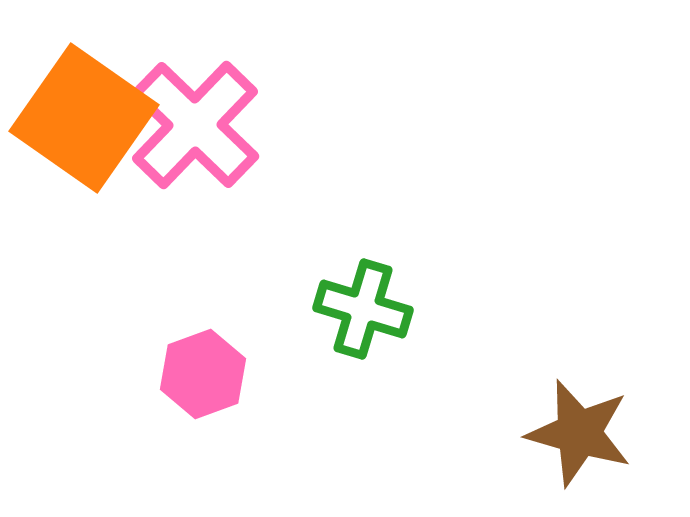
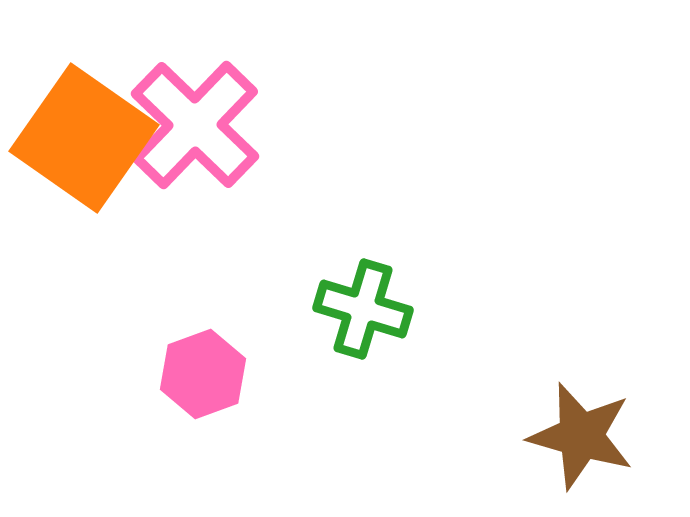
orange square: moved 20 px down
brown star: moved 2 px right, 3 px down
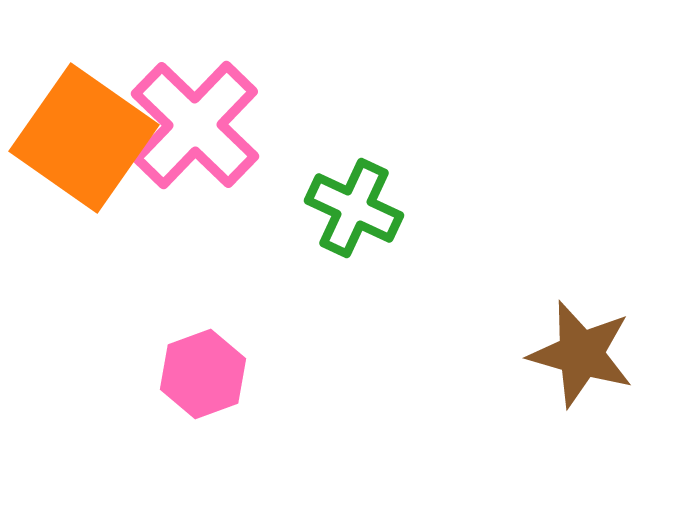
green cross: moved 9 px left, 101 px up; rotated 8 degrees clockwise
brown star: moved 82 px up
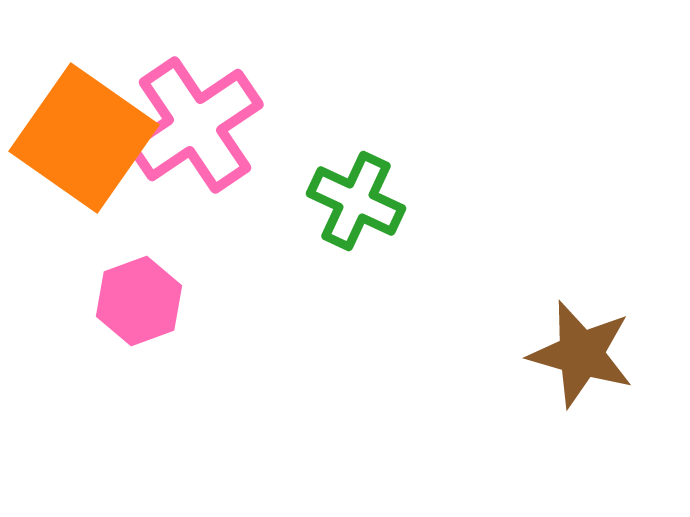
pink cross: rotated 12 degrees clockwise
green cross: moved 2 px right, 7 px up
pink hexagon: moved 64 px left, 73 px up
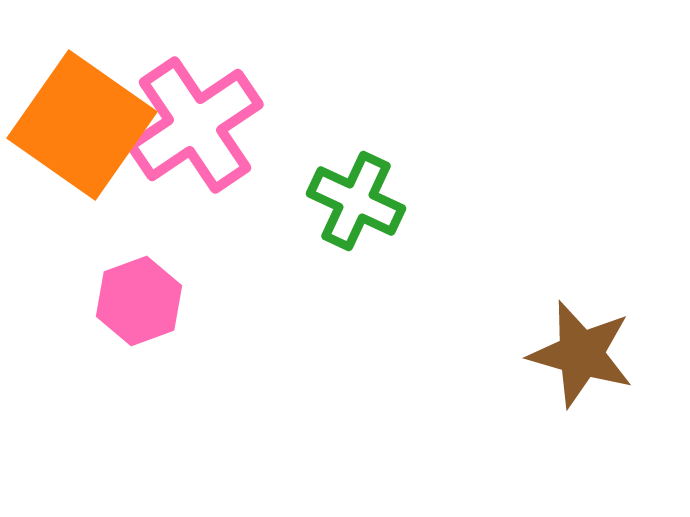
orange square: moved 2 px left, 13 px up
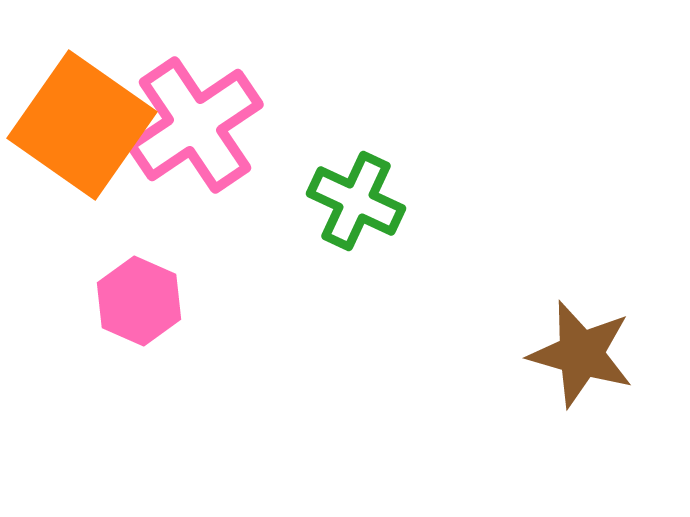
pink hexagon: rotated 16 degrees counterclockwise
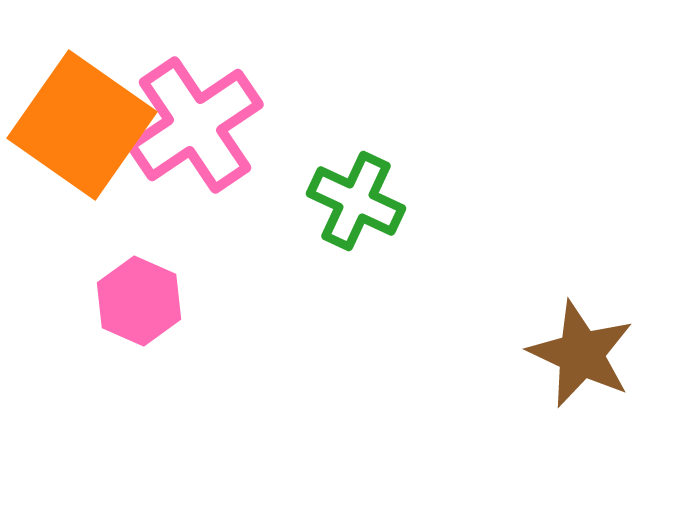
brown star: rotated 9 degrees clockwise
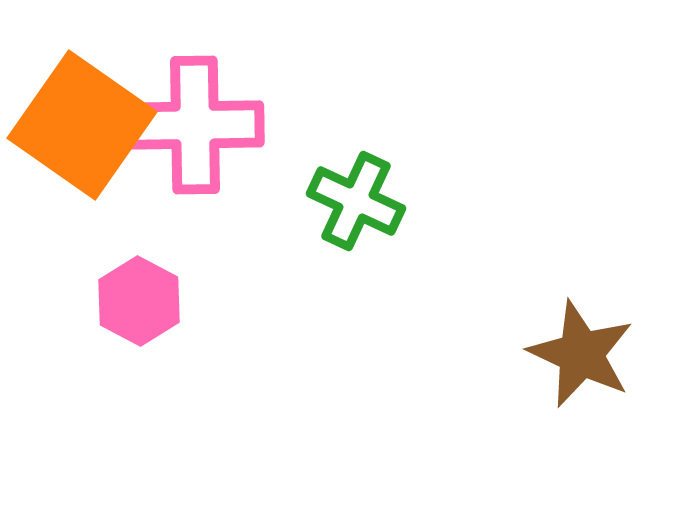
pink cross: rotated 33 degrees clockwise
pink hexagon: rotated 4 degrees clockwise
